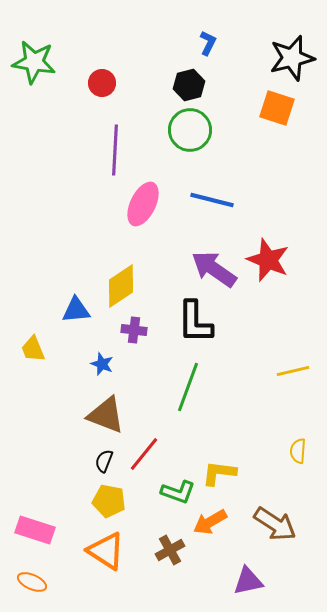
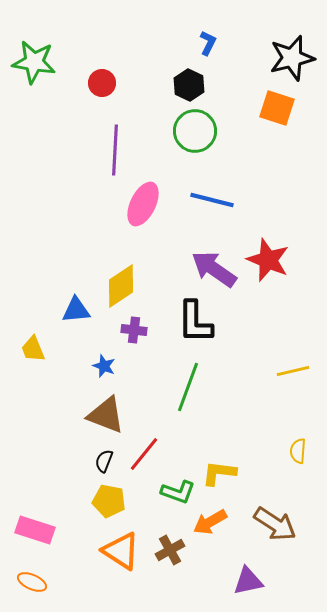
black hexagon: rotated 20 degrees counterclockwise
green circle: moved 5 px right, 1 px down
blue star: moved 2 px right, 2 px down
orange triangle: moved 15 px right
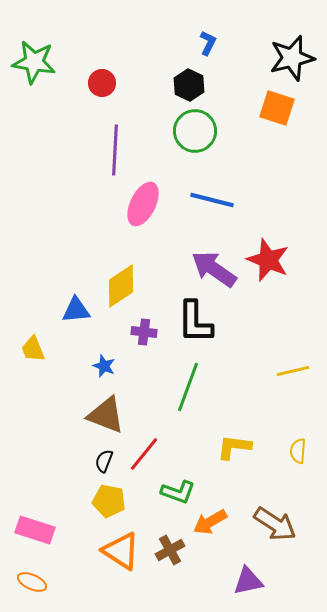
purple cross: moved 10 px right, 2 px down
yellow L-shape: moved 15 px right, 26 px up
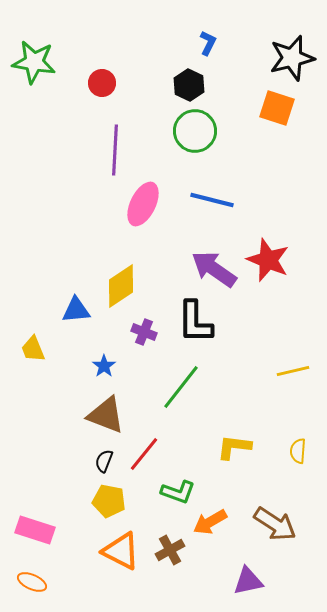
purple cross: rotated 15 degrees clockwise
blue star: rotated 15 degrees clockwise
green line: moved 7 px left; rotated 18 degrees clockwise
orange triangle: rotated 6 degrees counterclockwise
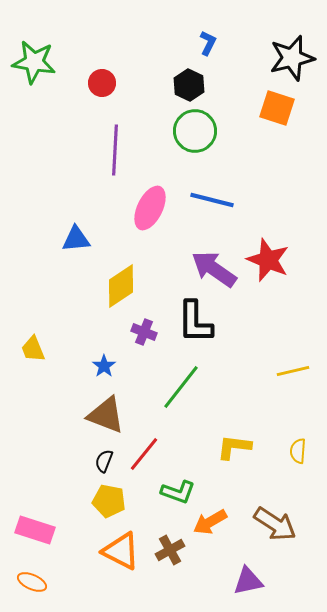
pink ellipse: moved 7 px right, 4 px down
blue triangle: moved 71 px up
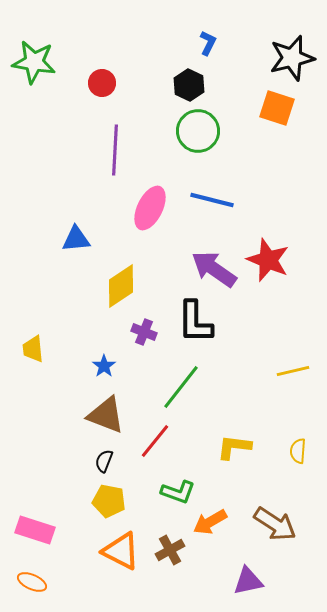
green circle: moved 3 px right
yellow trapezoid: rotated 16 degrees clockwise
red line: moved 11 px right, 13 px up
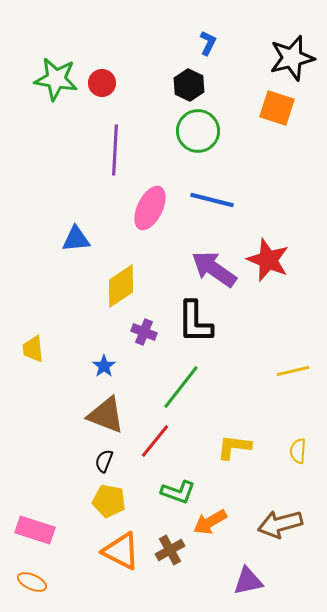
green star: moved 22 px right, 17 px down
brown arrow: moved 5 px right; rotated 132 degrees clockwise
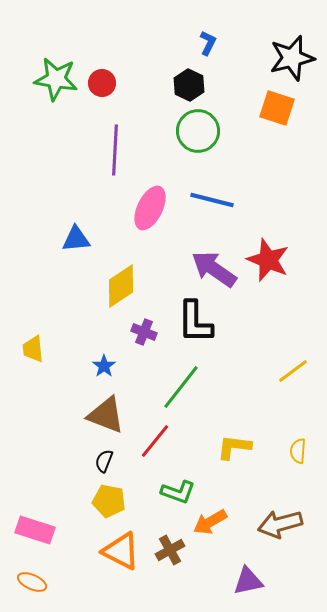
yellow line: rotated 24 degrees counterclockwise
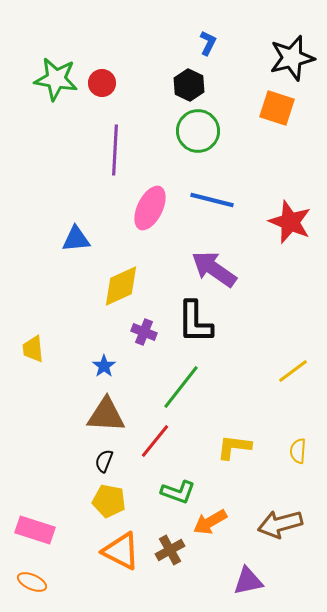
red star: moved 22 px right, 38 px up
yellow diamond: rotated 9 degrees clockwise
brown triangle: rotated 18 degrees counterclockwise
